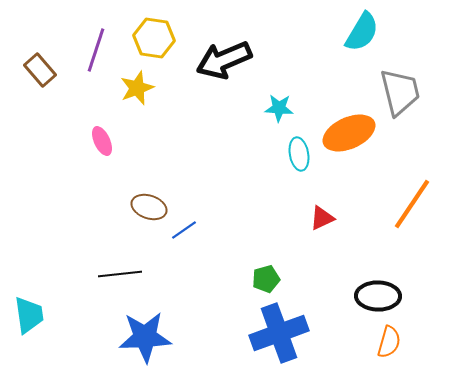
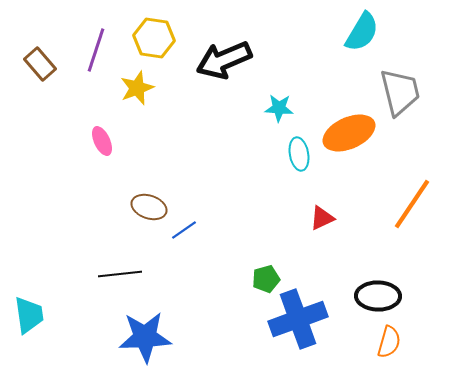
brown rectangle: moved 6 px up
blue cross: moved 19 px right, 14 px up
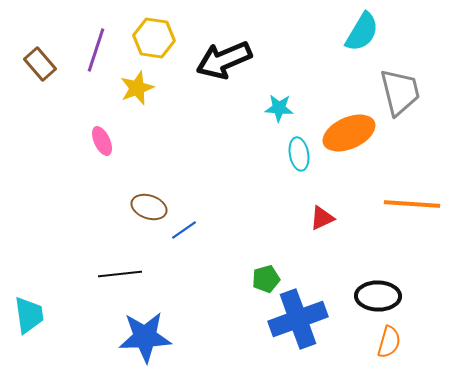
orange line: rotated 60 degrees clockwise
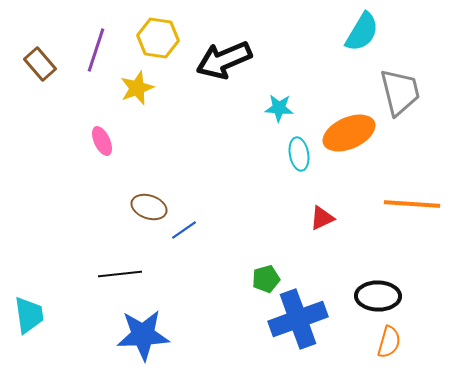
yellow hexagon: moved 4 px right
blue star: moved 2 px left, 2 px up
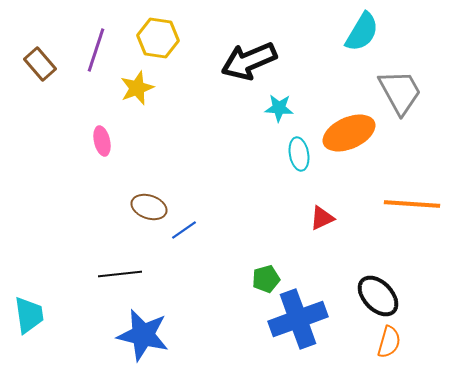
black arrow: moved 25 px right, 1 px down
gray trapezoid: rotated 15 degrees counterclockwise
pink ellipse: rotated 12 degrees clockwise
black ellipse: rotated 45 degrees clockwise
blue star: rotated 16 degrees clockwise
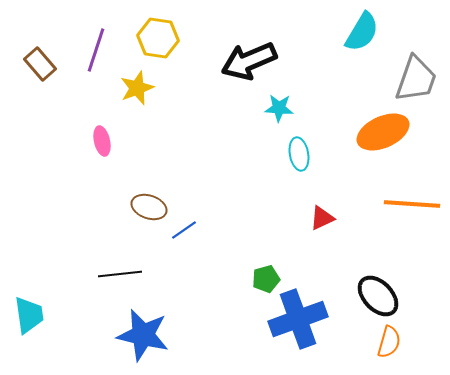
gray trapezoid: moved 16 px right, 13 px up; rotated 48 degrees clockwise
orange ellipse: moved 34 px right, 1 px up
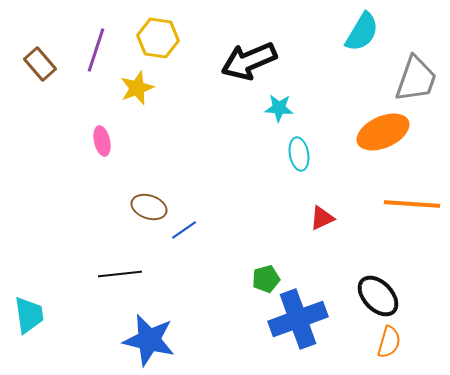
blue star: moved 6 px right, 5 px down
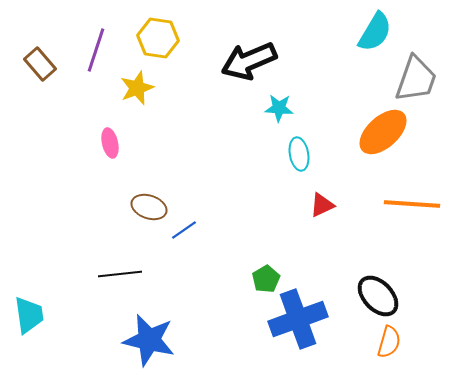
cyan semicircle: moved 13 px right
orange ellipse: rotated 18 degrees counterclockwise
pink ellipse: moved 8 px right, 2 px down
red triangle: moved 13 px up
green pentagon: rotated 16 degrees counterclockwise
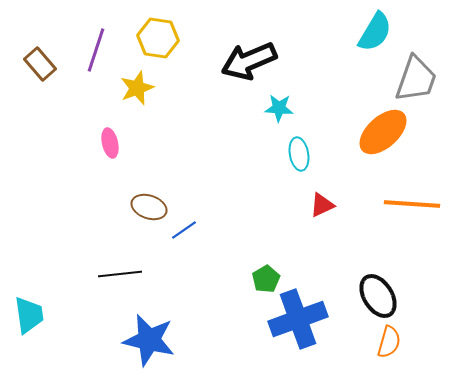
black ellipse: rotated 12 degrees clockwise
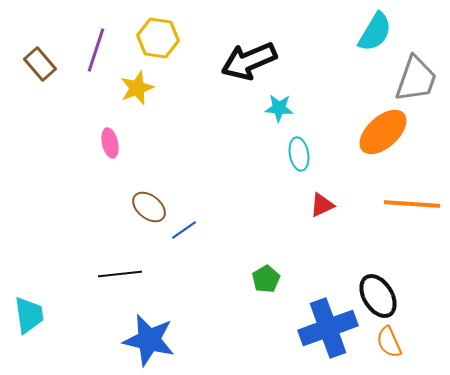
brown ellipse: rotated 20 degrees clockwise
blue cross: moved 30 px right, 9 px down
orange semicircle: rotated 140 degrees clockwise
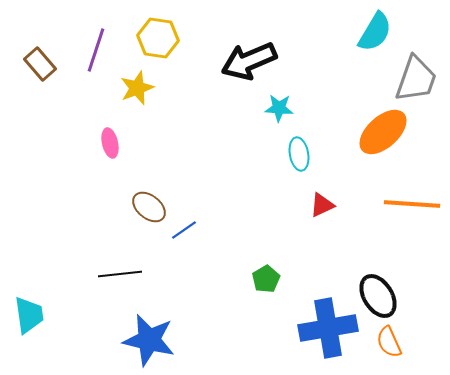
blue cross: rotated 10 degrees clockwise
